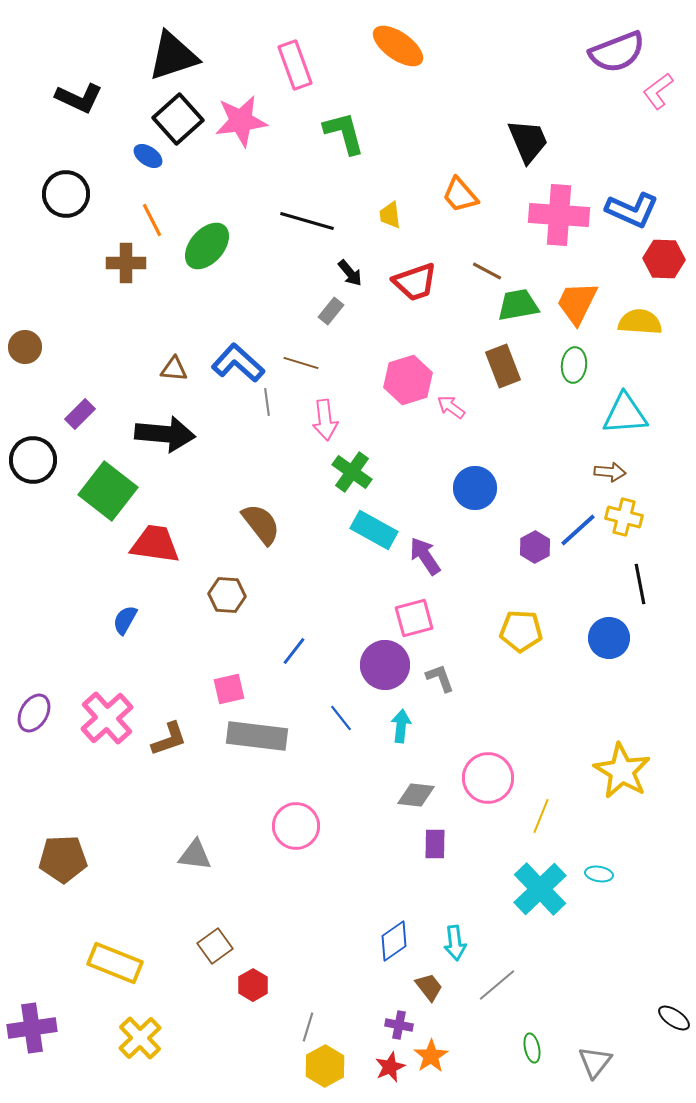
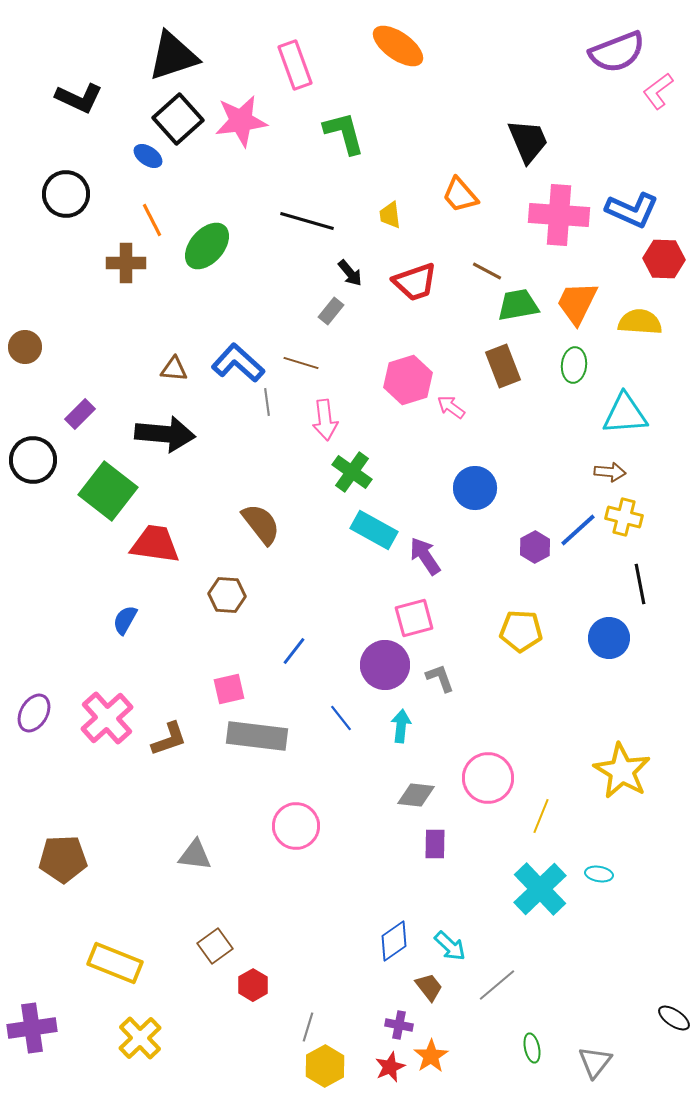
cyan arrow at (455, 943): moved 5 px left, 3 px down; rotated 40 degrees counterclockwise
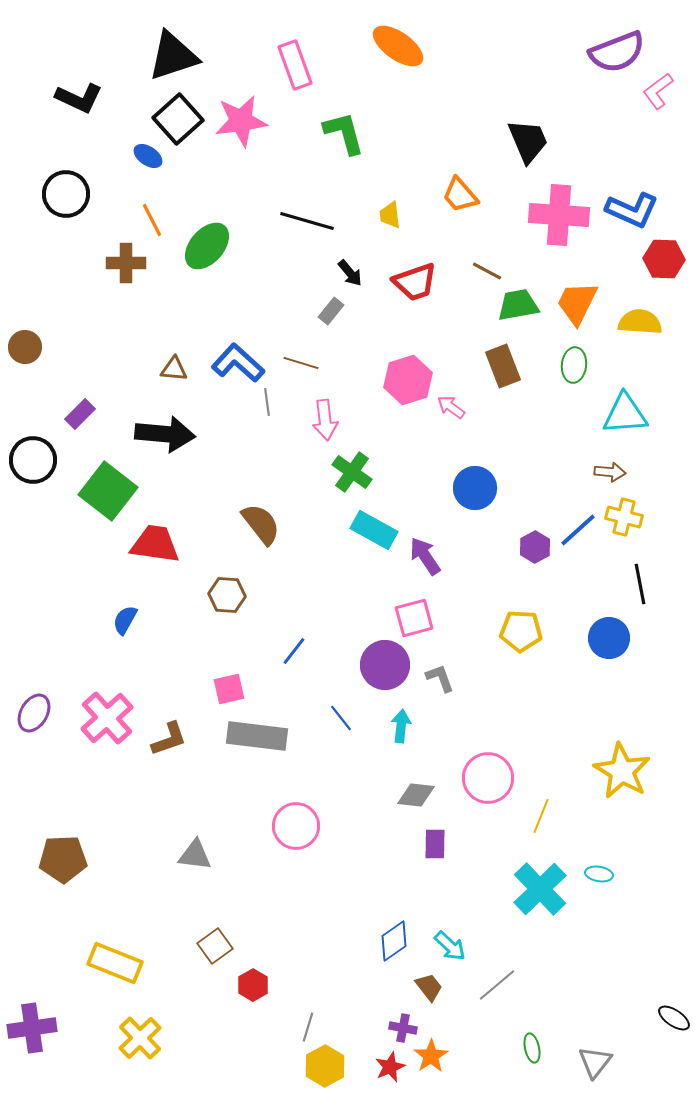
purple cross at (399, 1025): moved 4 px right, 3 px down
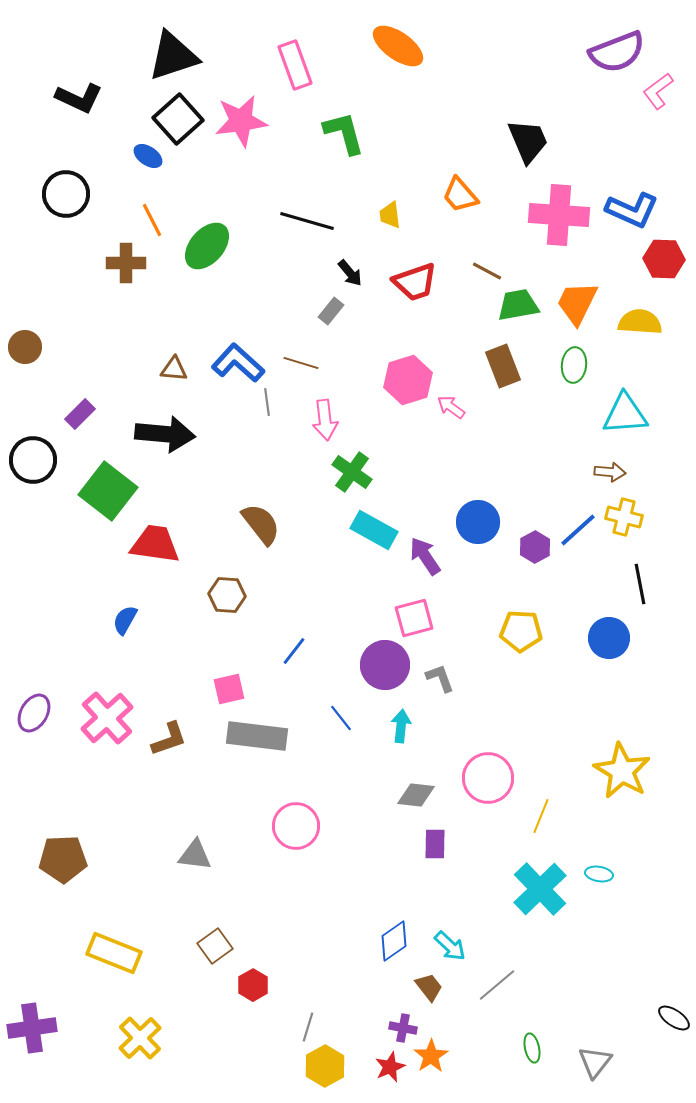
blue circle at (475, 488): moved 3 px right, 34 px down
yellow rectangle at (115, 963): moved 1 px left, 10 px up
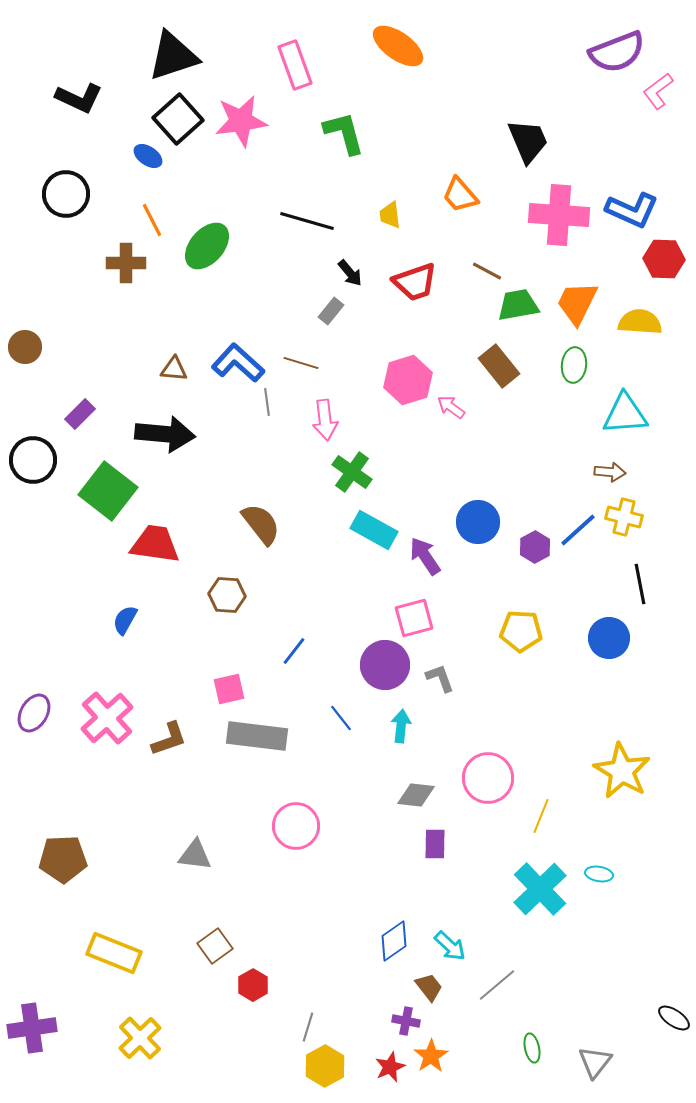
brown rectangle at (503, 366): moved 4 px left; rotated 18 degrees counterclockwise
purple cross at (403, 1028): moved 3 px right, 7 px up
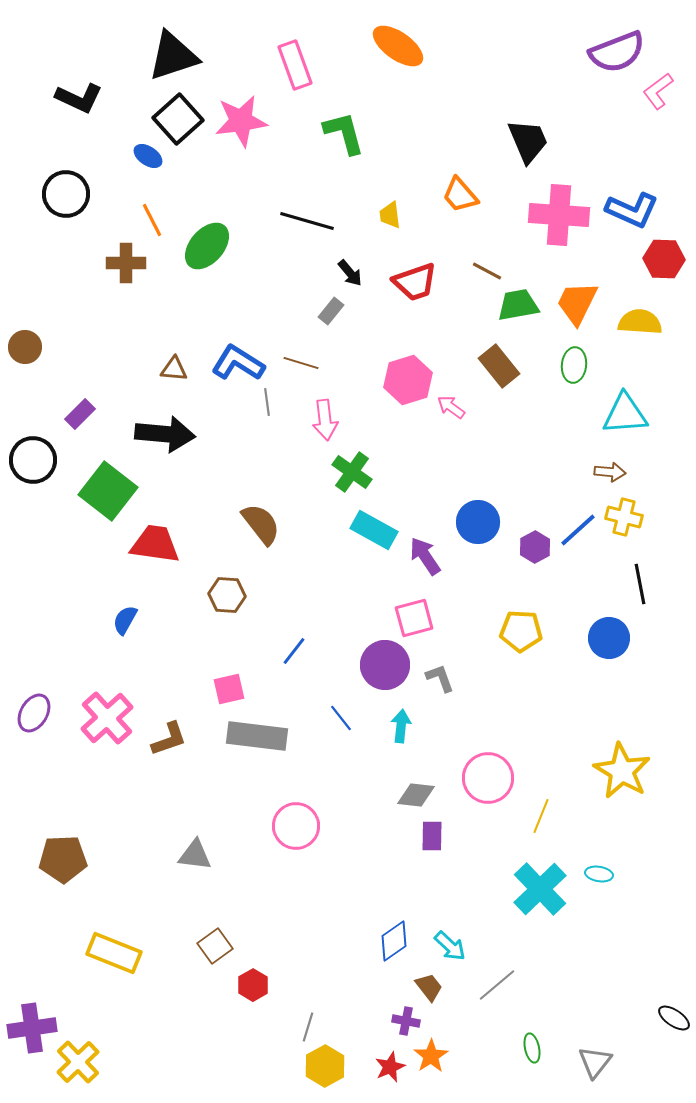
blue L-shape at (238, 363): rotated 10 degrees counterclockwise
purple rectangle at (435, 844): moved 3 px left, 8 px up
yellow cross at (140, 1038): moved 62 px left, 24 px down
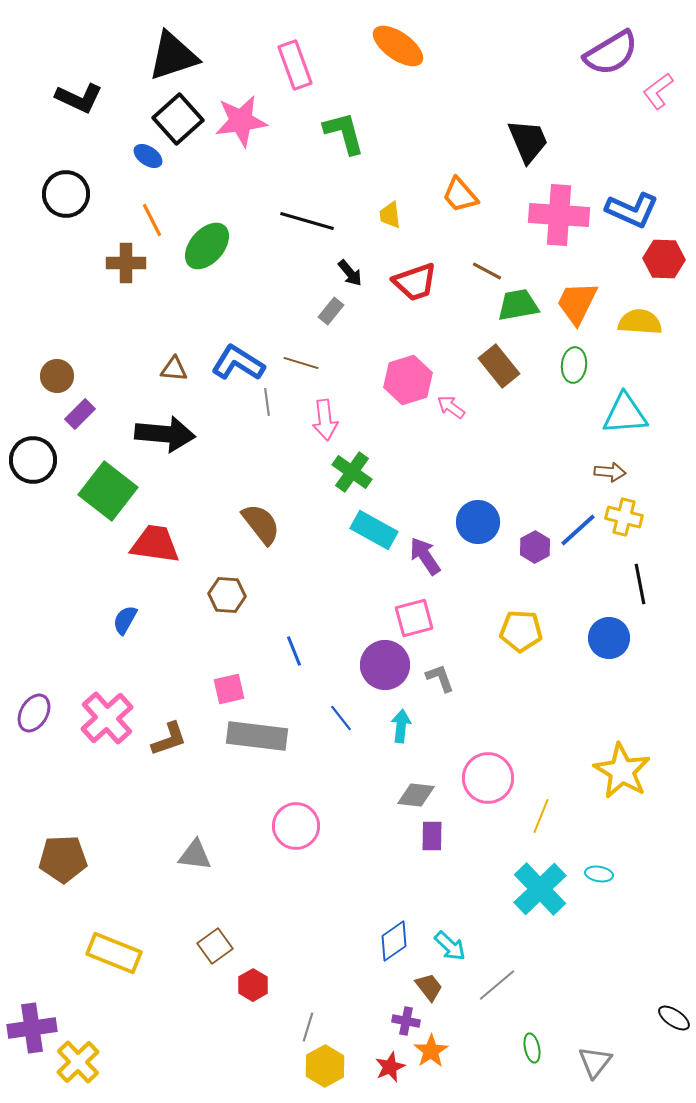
purple semicircle at (617, 52): moved 6 px left, 1 px down; rotated 10 degrees counterclockwise
brown circle at (25, 347): moved 32 px right, 29 px down
blue line at (294, 651): rotated 60 degrees counterclockwise
orange star at (431, 1056): moved 5 px up
